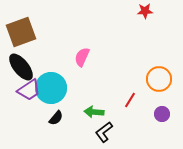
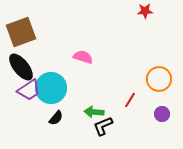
pink semicircle: moved 1 px right; rotated 84 degrees clockwise
black L-shape: moved 1 px left, 6 px up; rotated 15 degrees clockwise
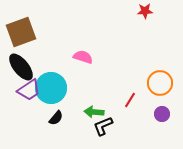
orange circle: moved 1 px right, 4 px down
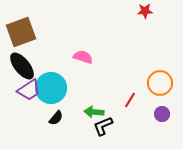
black ellipse: moved 1 px right, 1 px up
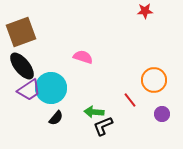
orange circle: moved 6 px left, 3 px up
red line: rotated 70 degrees counterclockwise
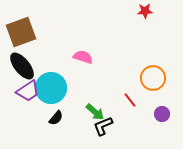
orange circle: moved 1 px left, 2 px up
purple trapezoid: moved 1 px left, 1 px down
green arrow: moved 1 px right; rotated 144 degrees counterclockwise
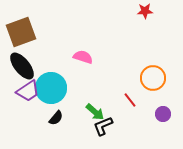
purple circle: moved 1 px right
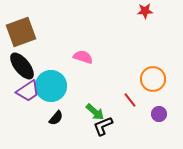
orange circle: moved 1 px down
cyan circle: moved 2 px up
purple circle: moved 4 px left
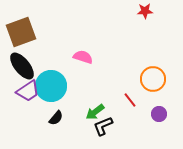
green arrow: rotated 102 degrees clockwise
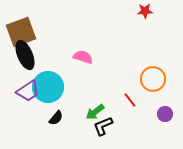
black ellipse: moved 3 px right, 11 px up; rotated 16 degrees clockwise
cyan circle: moved 3 px left, 1 px down
purple circle: moved 6 px right
